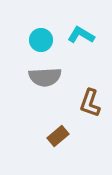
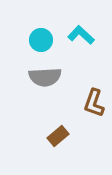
cyan L-shape: rotated 12 degrees clockwise
brown L-shape: moved 4 px right
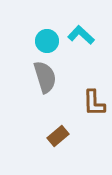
cyan circle: moved 6 px right, 1 px down
gray semicircle: rotated 104 degrees counterclockwise
brown L-shape: rotated 20 degrees counterclockwise
